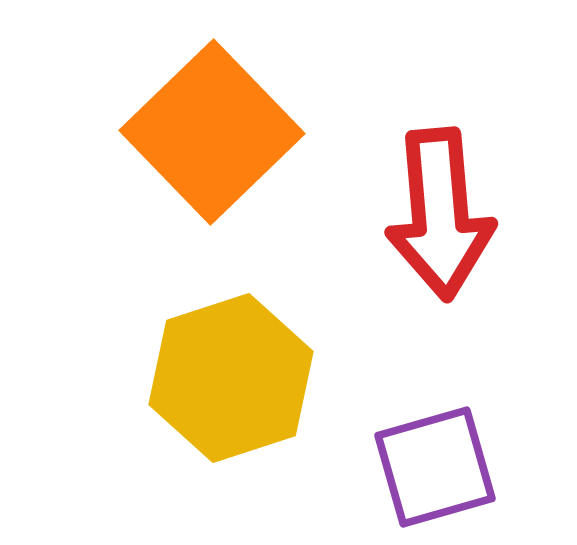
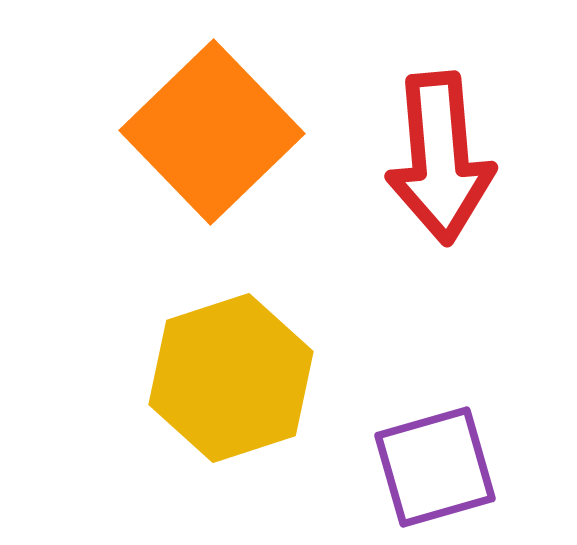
red arrow: moved 56 px up
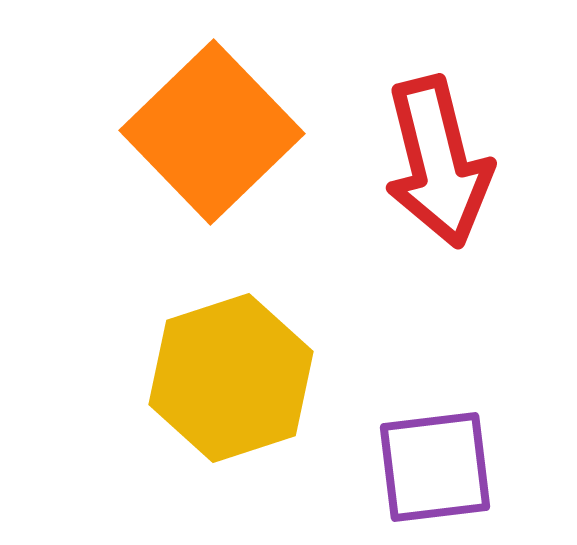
red arrow: moved 2 px left, 4 px down; rotated 9 degrees counterclockwise
purple square: rotated 9 degrees clockwise
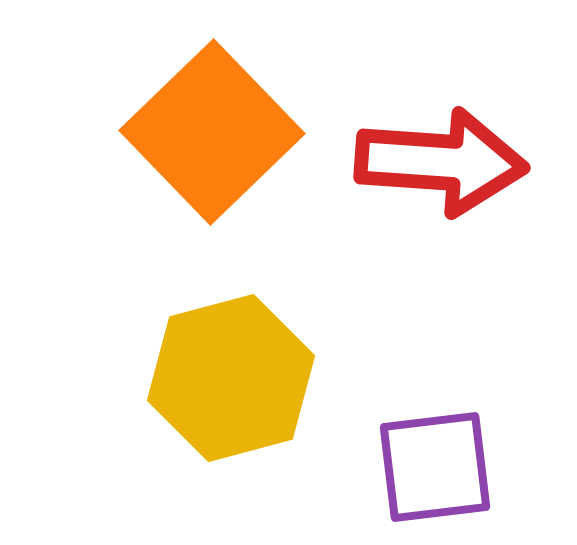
red arrow: moved 3 px right; rotated 72 degrees counterclockwise
yellow hexagon: rotated 3 degrees clockwise
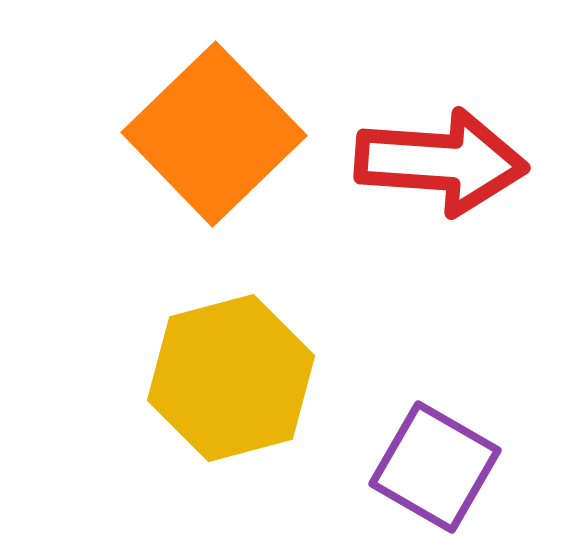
orange square: moved 2 px right, 2 px down
purple square: rotated 37 degrees clockwise
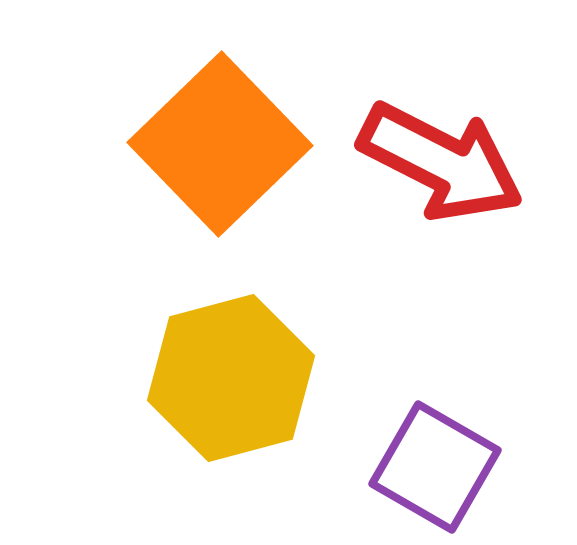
orange square: moved 6 px right, 10 px down
red arrow: rotated 23 degrees clockwise
